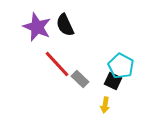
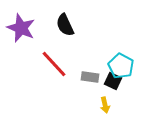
purple star: moved 16 px left, 1 px down
red line: moved 3 px left
gray rectangle: moved 10 px right, 2 px up; rotated 36 degrees counterclockwise
yellow arrow: rotated 21 degrees counterclockwise
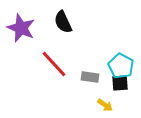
black semicircle: moved 2 px left, 3 px up
black square: moved 7 px right, 2 px down; rotated 30 degrees counterclockwise
yellow arrow: rotated 42 degrees counterclockwise
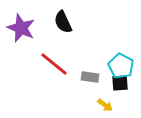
red line: rotated 8 degrees counterclockwise
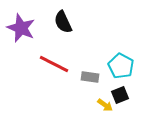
red line: rotated 12 degrees counterclockwise
black square: moved 12 px down; rotated 18 degrees counterclockwise
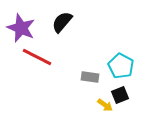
black semicircle: moved 1 px left; rotated 65 degrees clockwise
red line: moved 17 px left, 7 px up
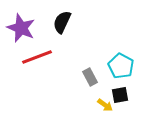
black semicircle: rotated 15 degrees counterclockwise
red line: rotated 48 degrees counterclockwise
gray rectangle: rotated 54 degrees clockwise
black square: rotated 12 degrees clockwise
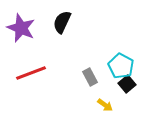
red line: moved 6 px left, 16 px down
black square: moved 7 px right, 11 px up; rotated 30 degrees counterclockwise
